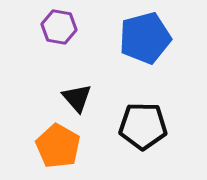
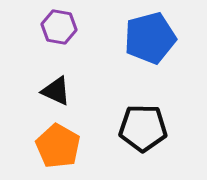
blue pentagon: moved 5 px right
black triangle: moved 21 px left, 7 px up; rotated 24 degrees counterclockwise
black pentagon: moved 2 px down
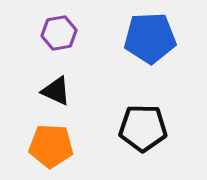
purple hexagon: moved 6 px down; rotated 20 degrees counterclockwise
blue pentagon: rotated 12 degrees clockwise
orange pentagon: moved 7 px left; rotated 27 degrees counterclockwise
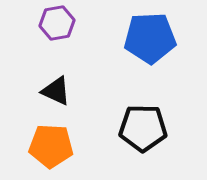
purple hexagon: moved 2 px left, 10 px up
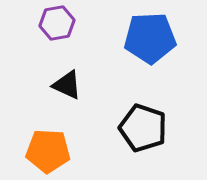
black triangle: moved 11 px right, 6 px up
black pentagon: rotated 18 degrees clockwise
orange pentagon: moved 3 px left, 5 px down
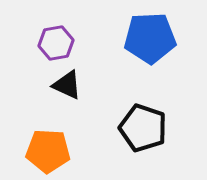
purple hexagon: moved 1 px left, 20 px down
